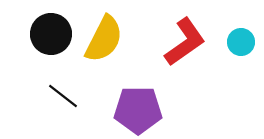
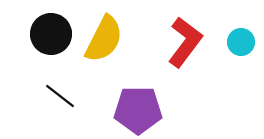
red L-shape: rotated 18 degrees counterclockwise
black line: moved 3 px left
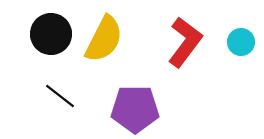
purple pentagon: moved 3 px left, 1 px up
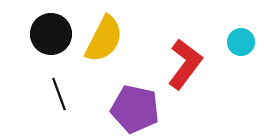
red L-shape: moved 22 px down
black line: moved 1 px left, 2 px up; rotated 32 degrees clockwise
purple pentagon: rotated 12 degrees clockwise
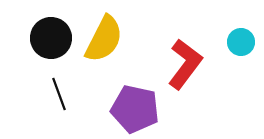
black circle: moved 4 px down
